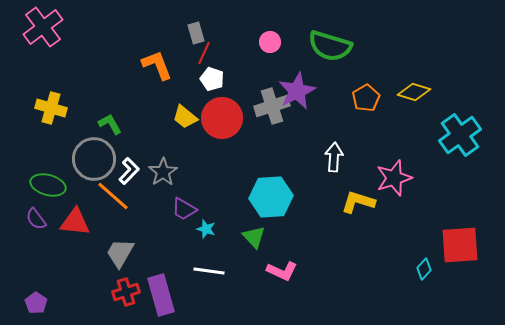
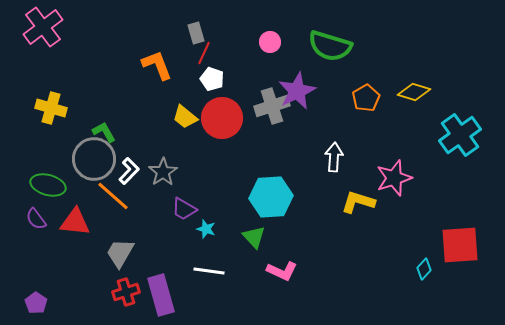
green L-shape: moved 6 px left, 8 px down
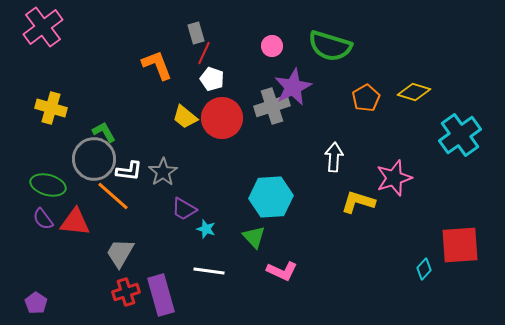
pink circle: moved 2 px right, 4 px down
purple star: moved 4 px left, 4 px up
white L-shape: rotated 52 degrees clockwise
purple semicircle: moved 7 px right
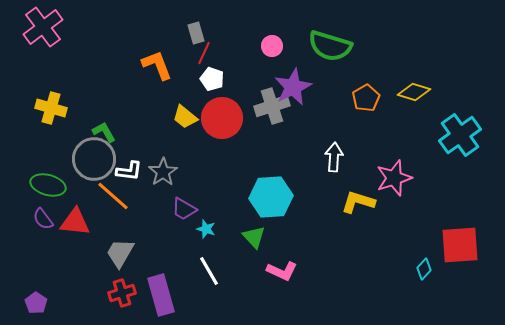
white line: rotated 52 degrees clockwise
red cross: moved 4 px left, 1 px down
